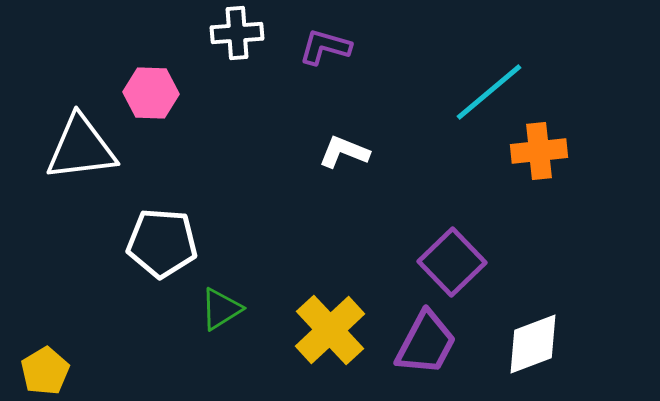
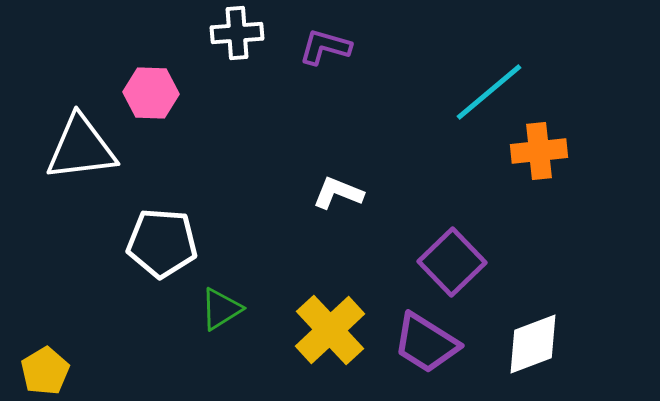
white L-shape: moved 6 px left, 41 px down
purple trapezoid: rotated 94 degrees clockwise
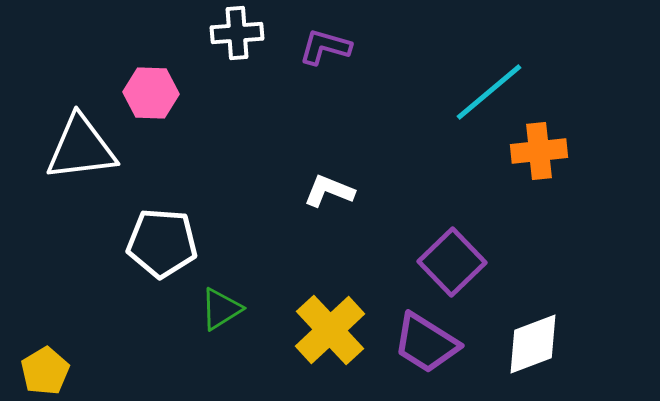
white L-shape: moved 9 px left, 2 px up
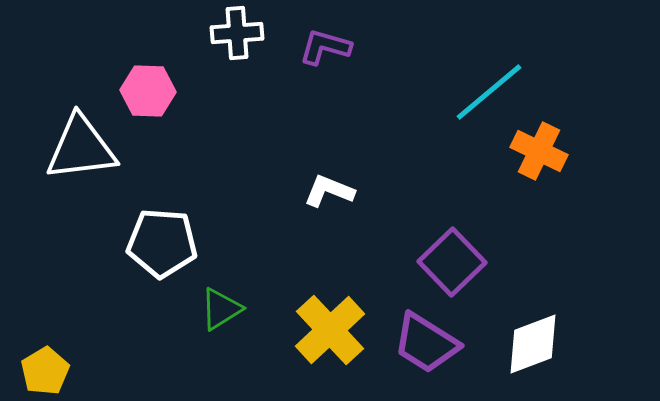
pink hexagon: moved 3 px left, 2 px up
orange cross: rotated 32 degrees clockwise
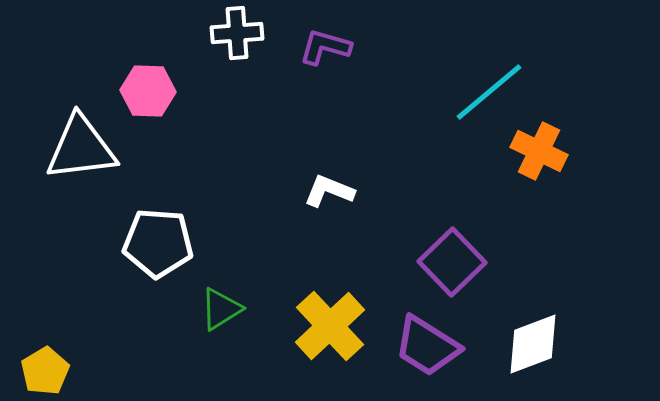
white pentagon: moved 4 px left
yellow cross: moved 4 px up
purple trapezoid: moved 1 px right, 3 px down
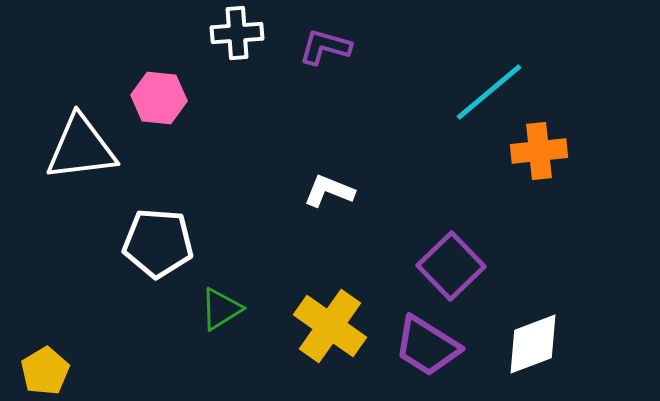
pink hexagon: moved 11 px right, 7 px down; rotated 4 degrees clockwise
orange cross: rotated 32 degrees counterclockwise
purple square: moved 1 px left, 4 px down
yellow cross: rotated 12 degrees counterclockwise
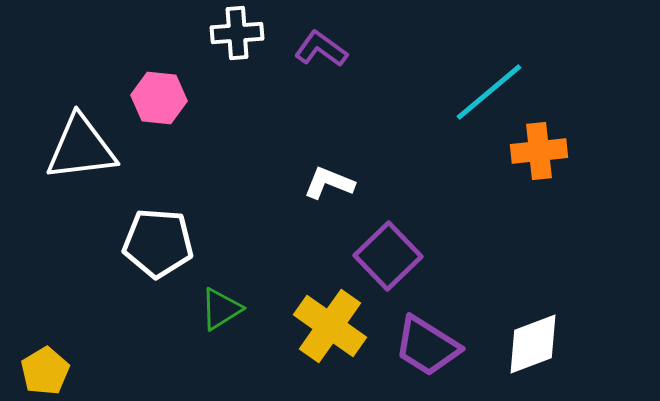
purple L-shape: moved 4 px left, 2 px down; rotated 20 degrees clockwise
white L-shape: moved 8 px up
purple square: moved 63 px left, 10 px up
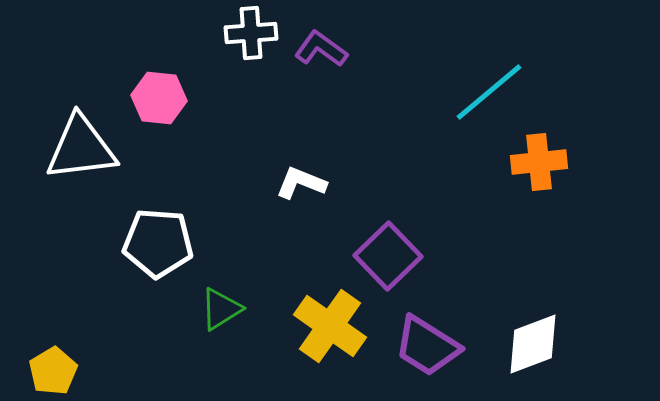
white cross: moved 14 px right
orange cross: moved 11 px down
white L-shape: moved 28 px left
yellow pentagon: moved 8 px right
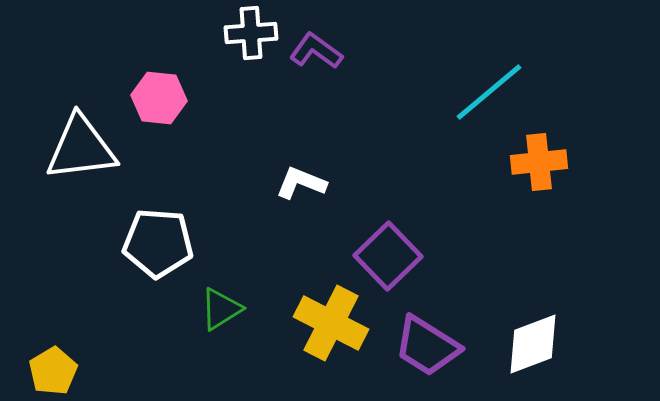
purple L-shape: moved 5 px left, 2 px down
yellow cross: moved 1 px right, 3 px up; rotated 8 degrees counterclockwise
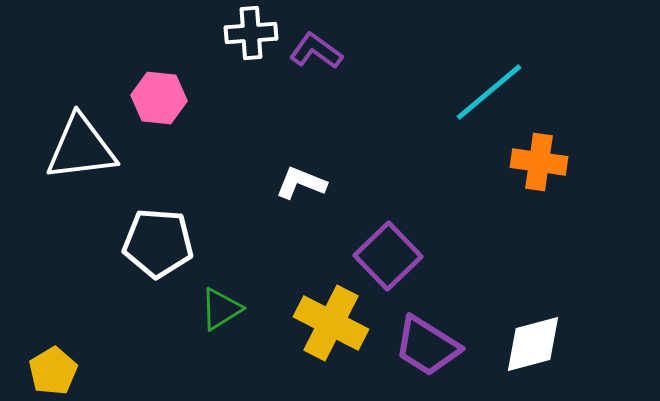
orange cross: rotated 14 degrees clockwise
white diamond: rotated 6 degrees clockwise
